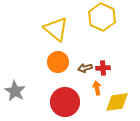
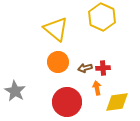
red circle: moved 2 px right
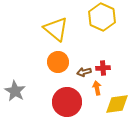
brown arrow: moved 1 px left, 4 px down
yellow diamond: moved 2 px down
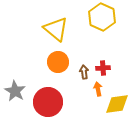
brown arrow: rotated 96 degrees clockwise
orange arrow: moved 1 px right, 1 px down
red circle: moved 19 px left
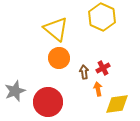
orange circle: moved 1 px right, 4 px up
red cross: rotated 24 degrees counterclockwise
gray star: rotated 20 degrees clockwise
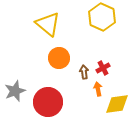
yellow triangle: moved 8 px left, 5 px up
